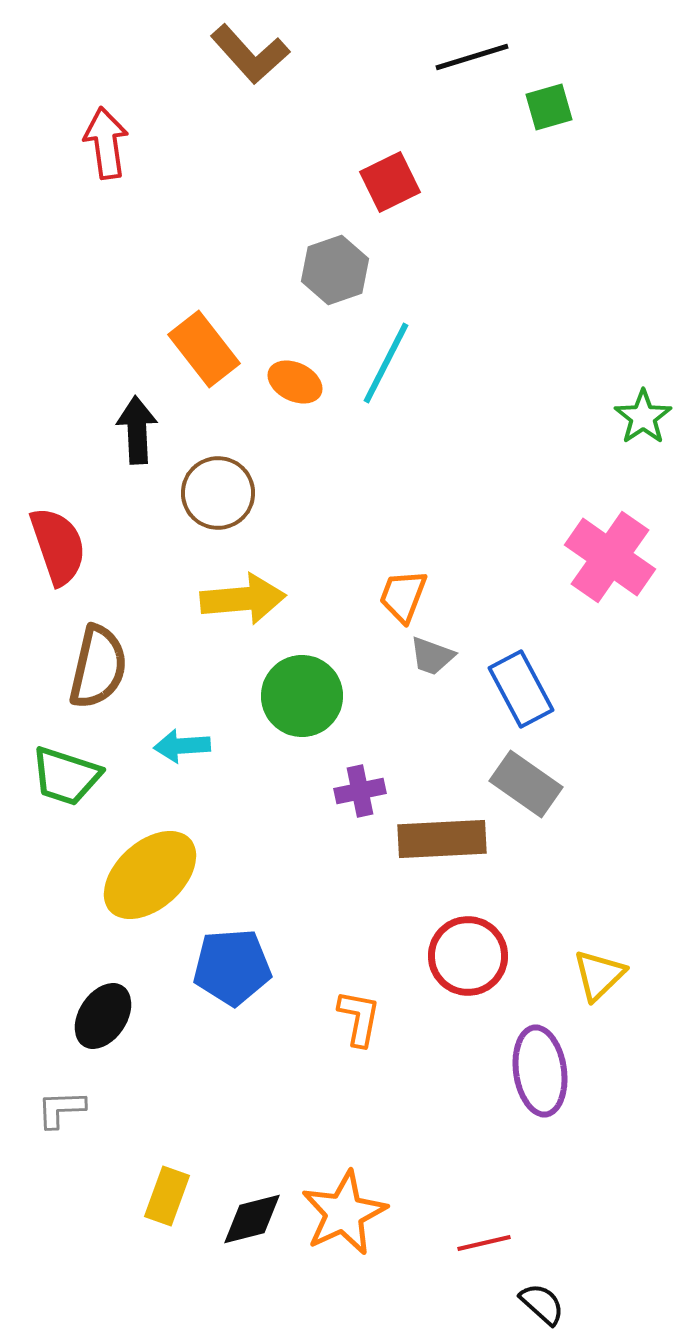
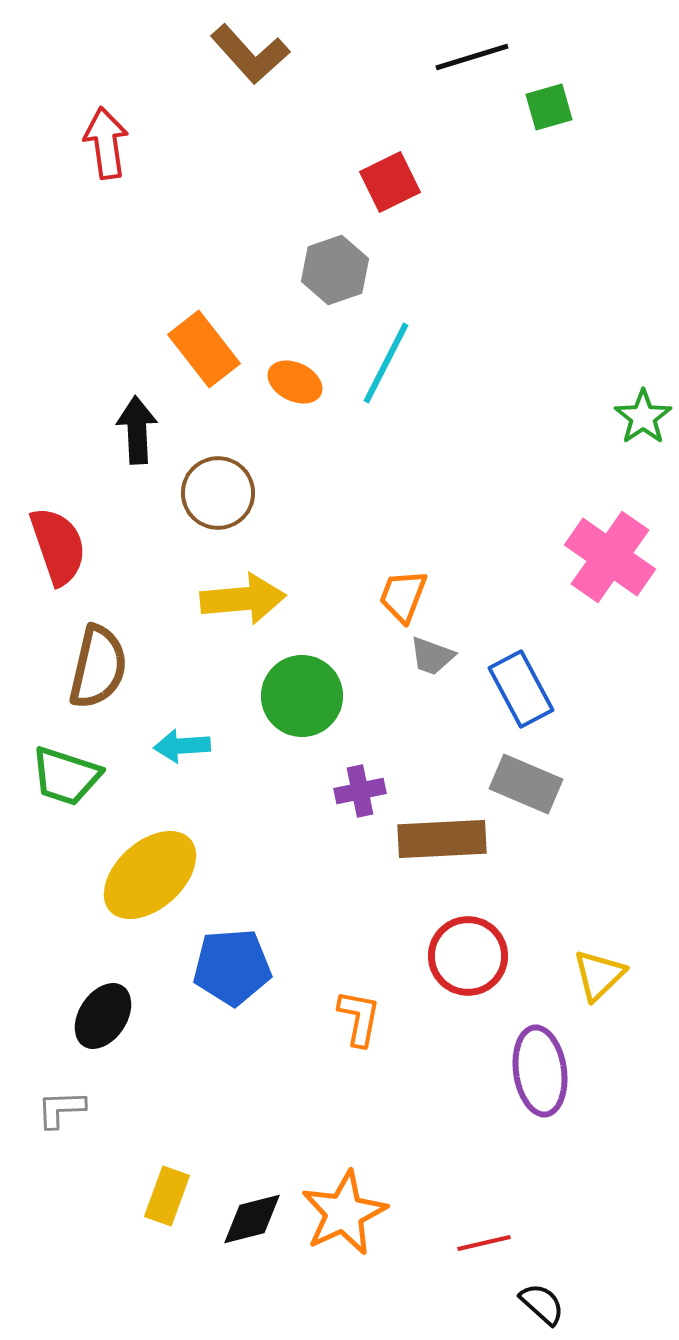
gray rectangle: rotated 12 degrees counterclockwise
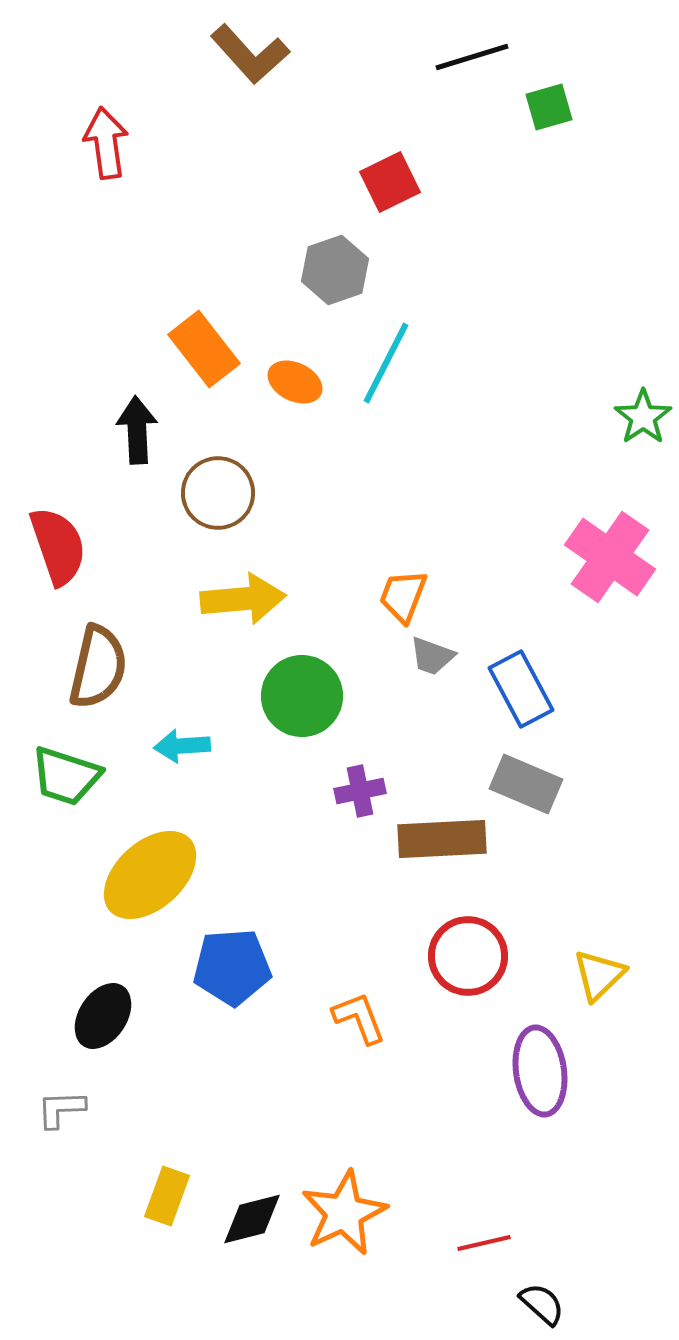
orange L-shape: rotated 32 degrees counterclockwise
